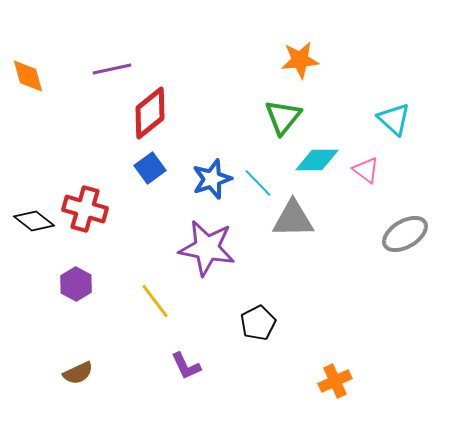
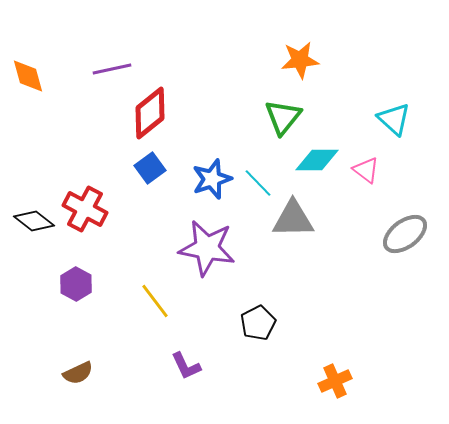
red cross: rotated 12 degrees clockwise
gray ellipse: rotated 6 degrees counterclockwise
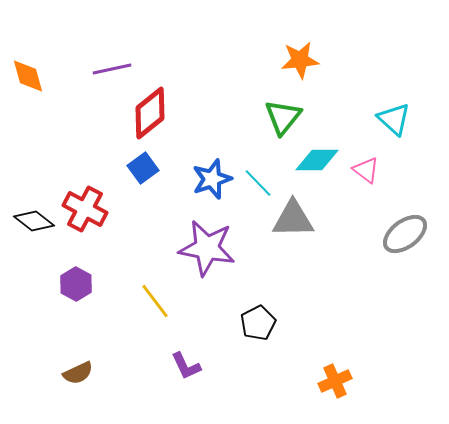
blue square: moved 7 px left
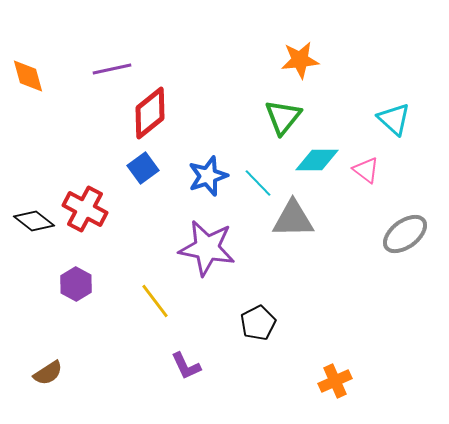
blue star: moved 4 px left, 3 px up
brown semicircle: moved 30 px left; rotated 8 degrees counterclockwise
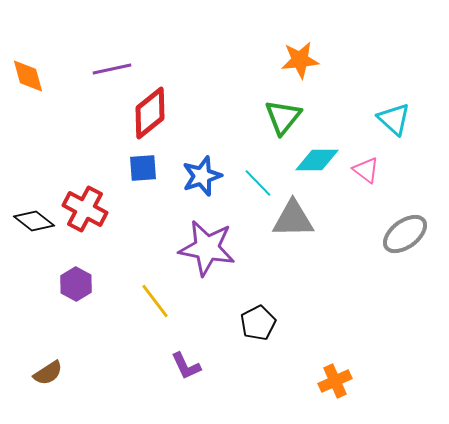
blue square: rotated 32 degrees clockwise
blue star: moved 6 px left
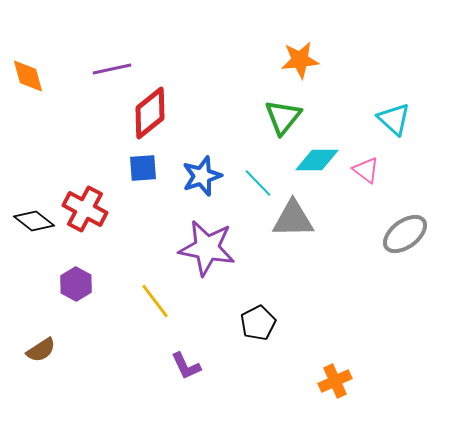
brown semicircle: moved 7 px left, 23 px up
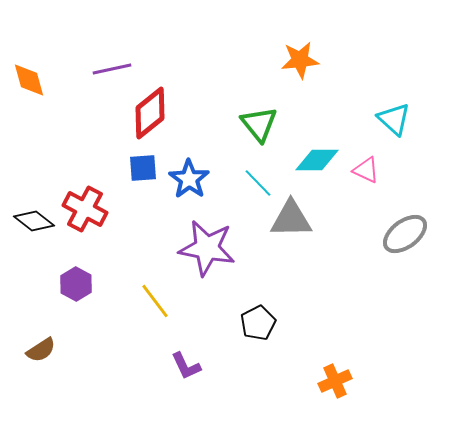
orange diamond: moved 1 px right, 4 px down
green triangle: moved 24 px left, 7 px down; rotated 18 degrees counterclockwise
pink triangle: rotated 12 degrees counterclockwise
blue star: moved 13 px left, 3 px down; rotated 18 degrees counterclockwise
gray triangle: moved 2 px left
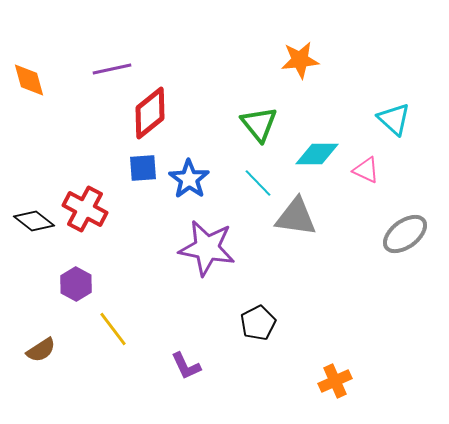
cyan diamond: moved 6 px up
gray triangle: moved 5 px right, 2 px up; rotated 9 degrees clockwise
yellow line: moved 42 px left, 28 px down
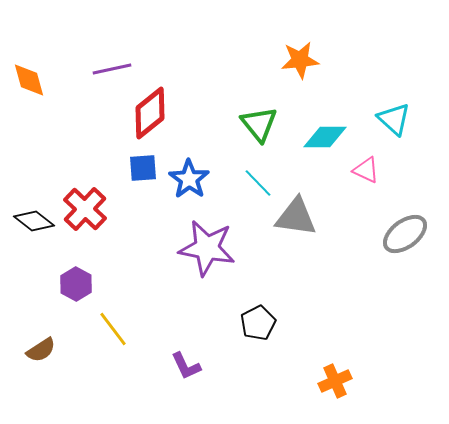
cyan diamond: moved 8 px right, 17 px up
red cross: rotated 15 degrees clockwise
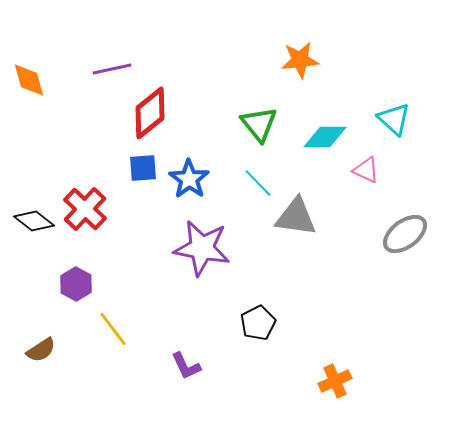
purple star: moved 5 px left
